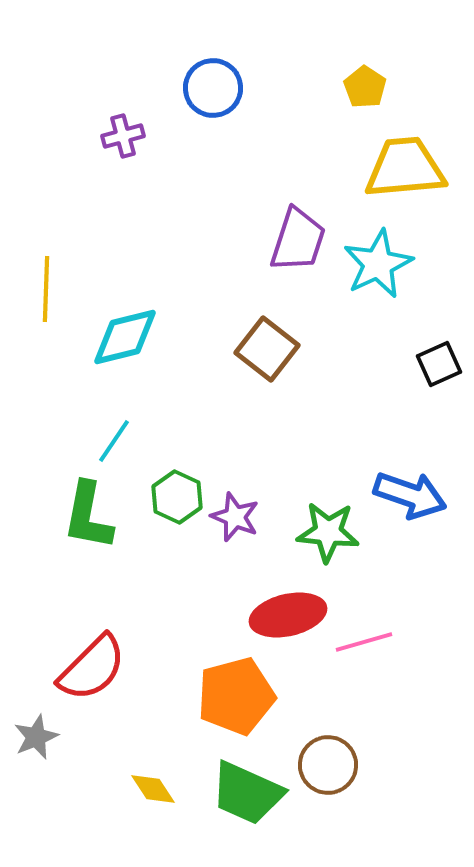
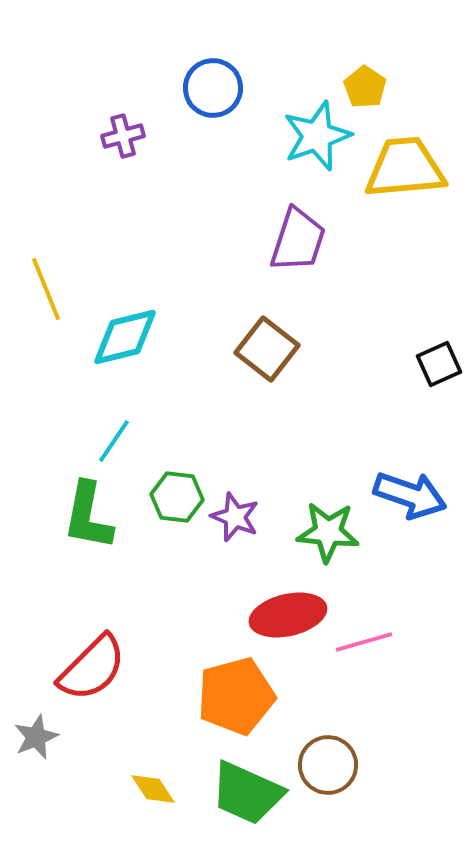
cyan star: moved 61 px left, 128 px up; rotated 6 degrees clockwise
yellow line: rotated 24 degrees counterclockwise
green hexagon: rotated 18 degrees counterclockwise
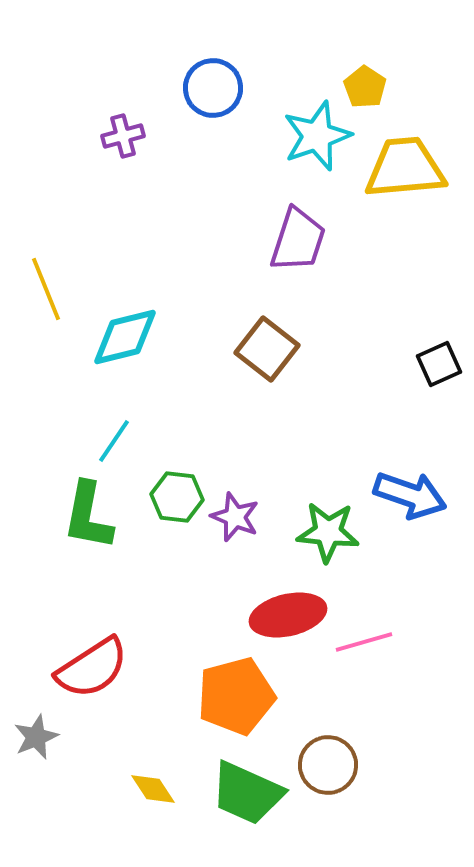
red semicircle: rotated 12 degrees clockwise
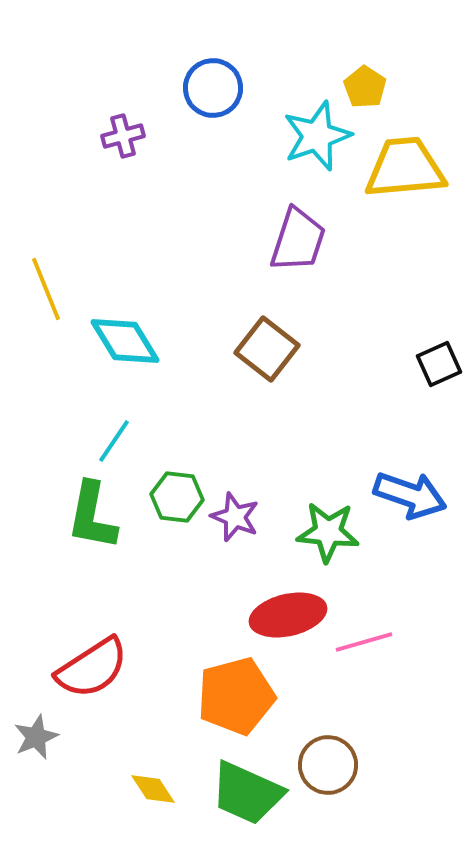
cyan diamond: moved 4 px down; rotated 72 degrees clockwise
green L-shape: moved 4 px right
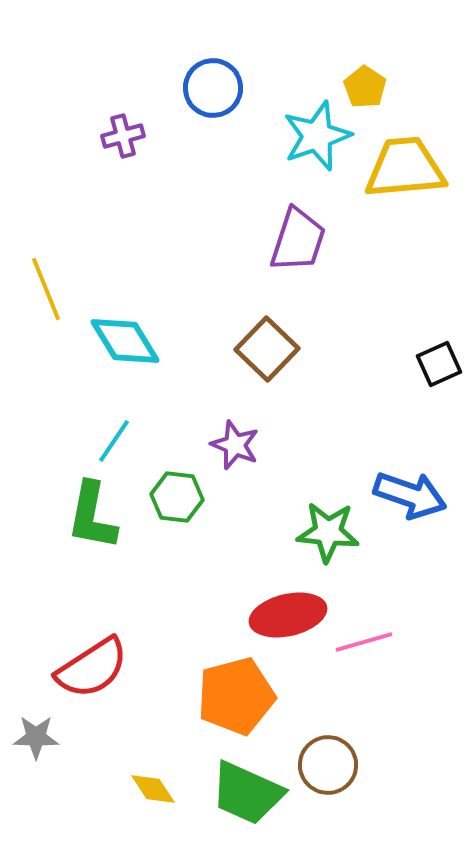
brown square: rotated 6 degrees clockwise
purple star: moved 72 px up
gray star: rotated 24 degrees clockwise
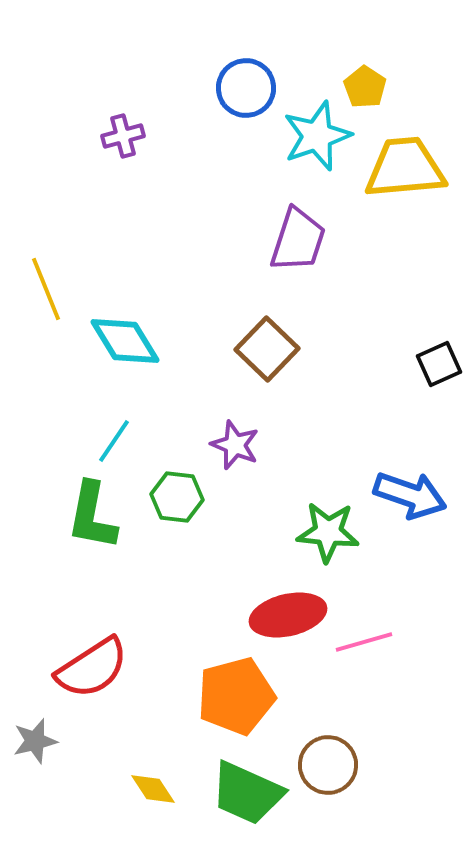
blue circle: moved 33 px right
gray star: moved 1 px left, 4 px down; rotated 15 degrees counterclockwise
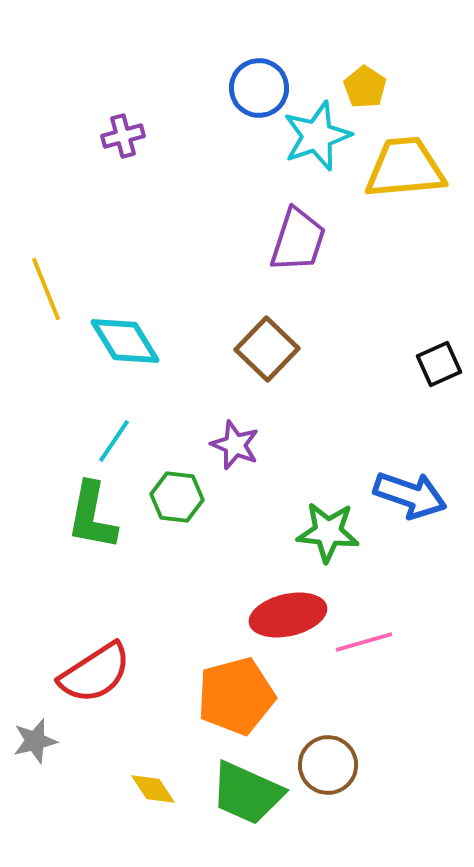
blue circle: moved 13 px right
red semicircle: moved 3 px right, 5 px down
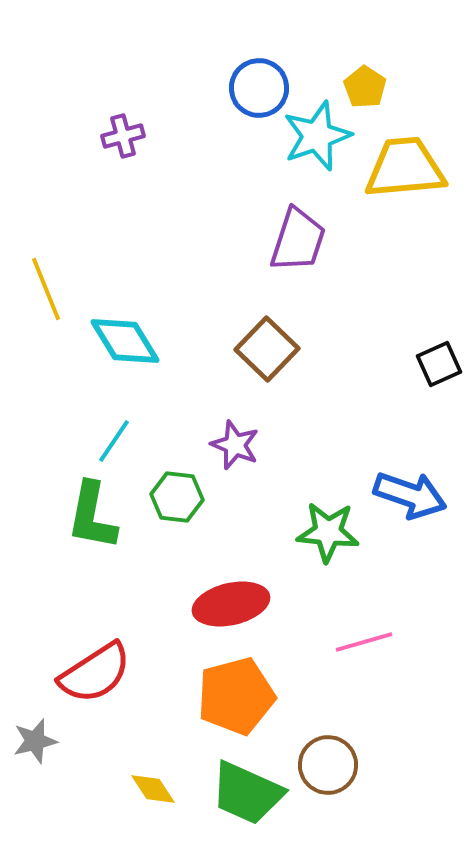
red ellipse: moved 57 px left, 11 px up
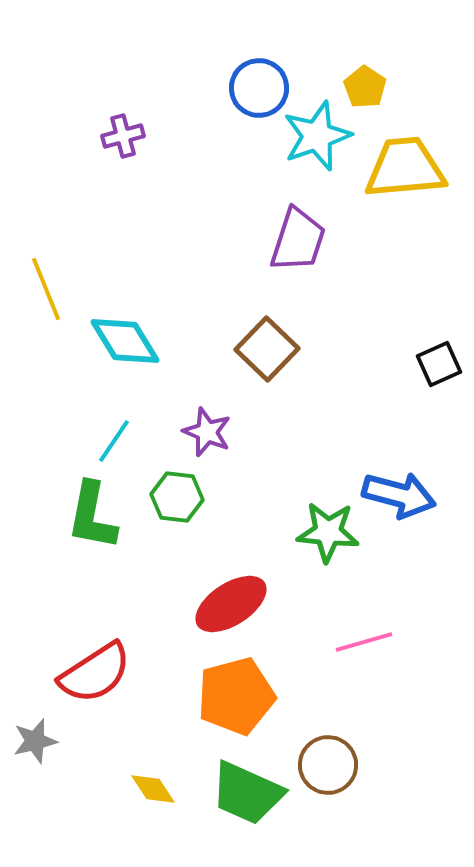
purple star: moved 28 px left, 13 px up
blue arrow: moved 11 px left; rotated 4 degrees counterclockwise
red ellipse: rotated 20 degrees counterclockwise
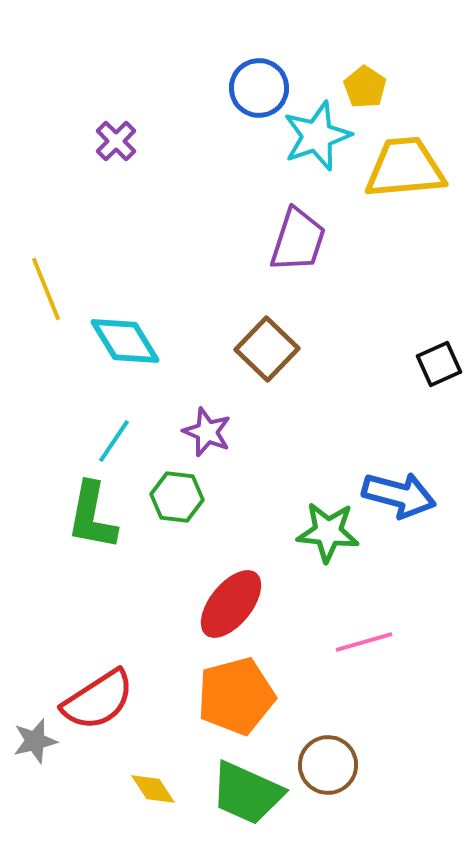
purple cross: moved 7 px left, 5 px down; rotated 30 degrees counterclockwise
red ellipse: rotated 18 degrees counterclockwise
red semicircle: moved 3 px right, 27 px down
